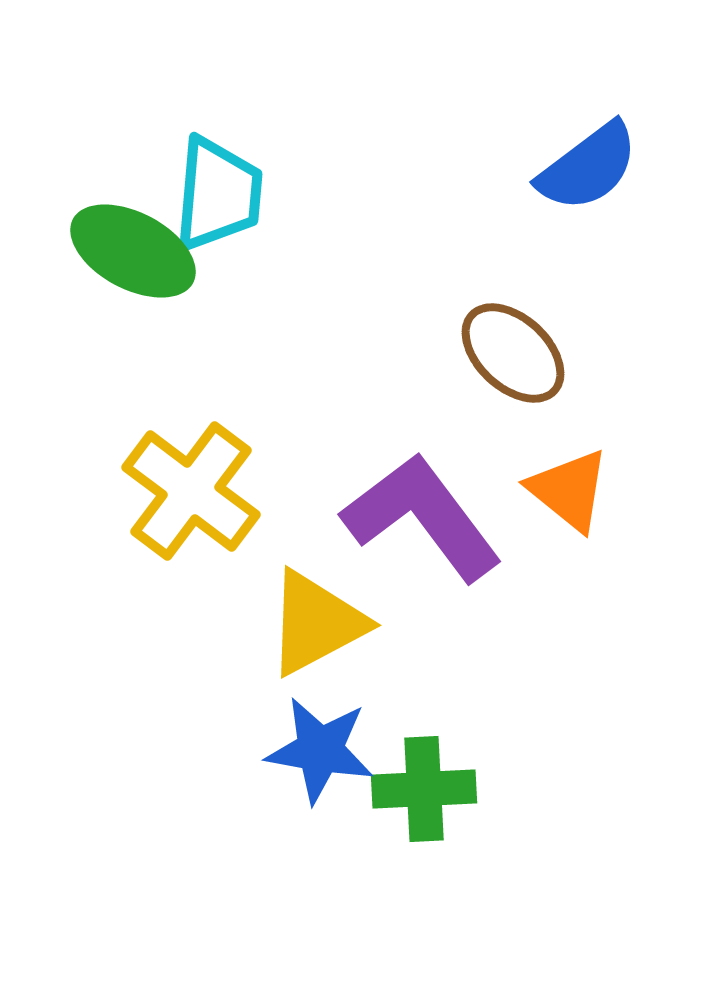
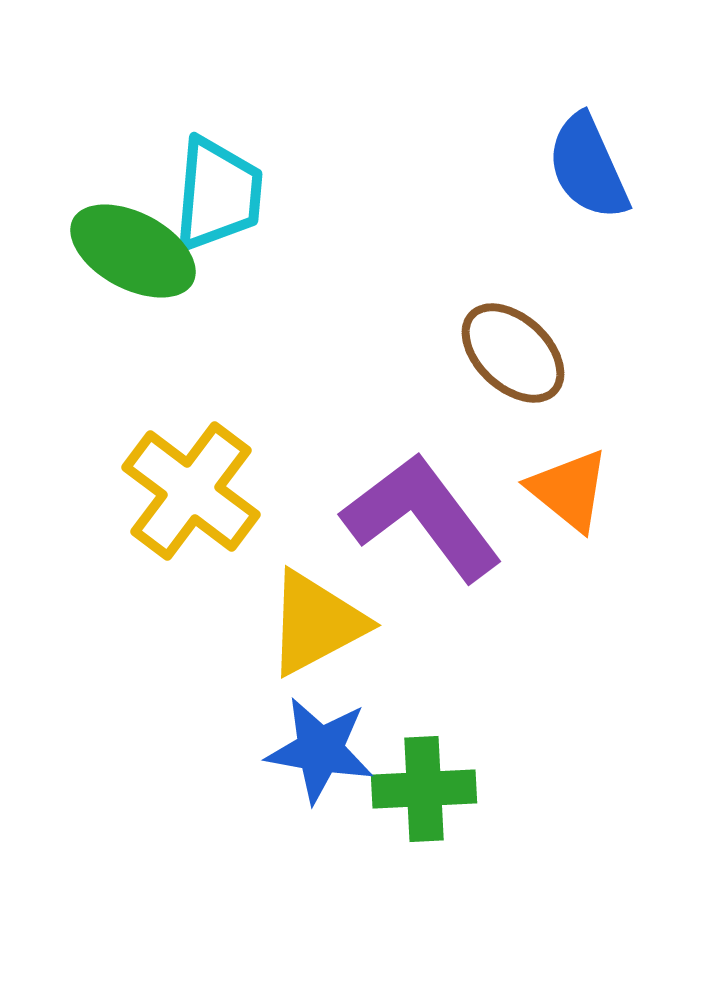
blue semicircle: rotated 103 degrees clockwise
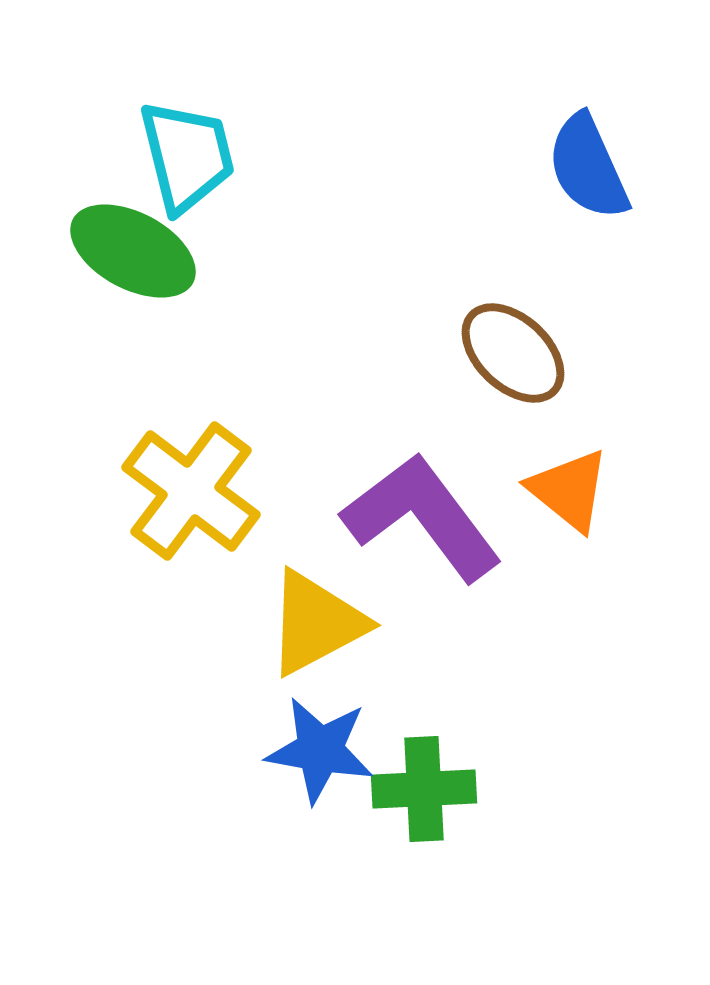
cyan trapezoid: moved 31 px left, 38 px up; rotated 19 degrees counterclockwise
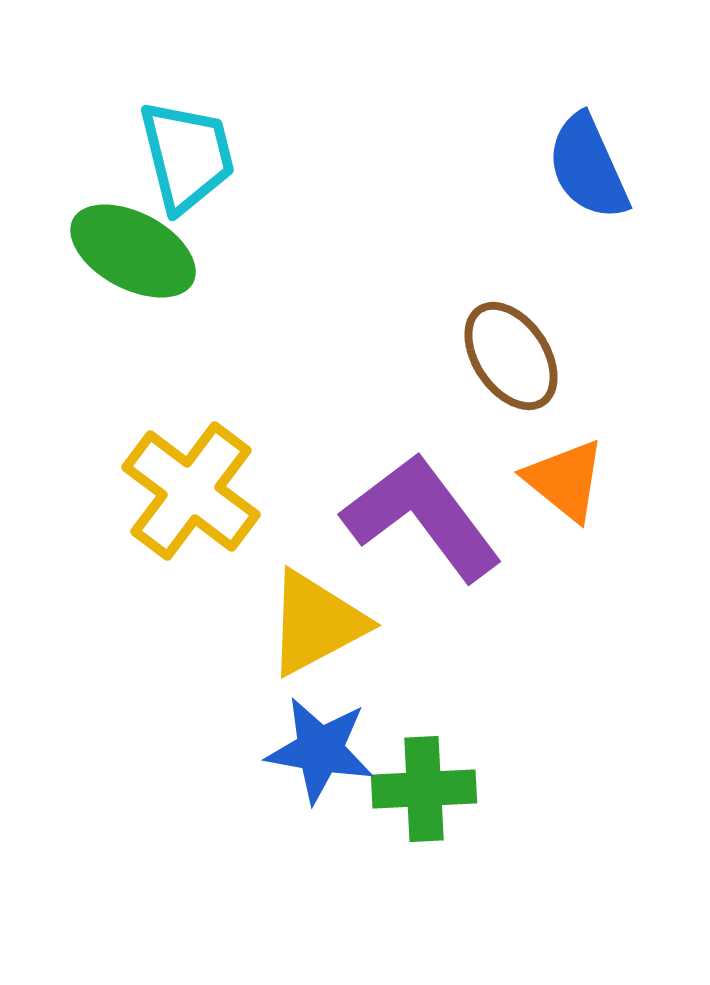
brown ellipse: moved 2 px left, 3 px down; rotated 13 degrees clockwise
orange triangle: moved 4 px left, 10 px up
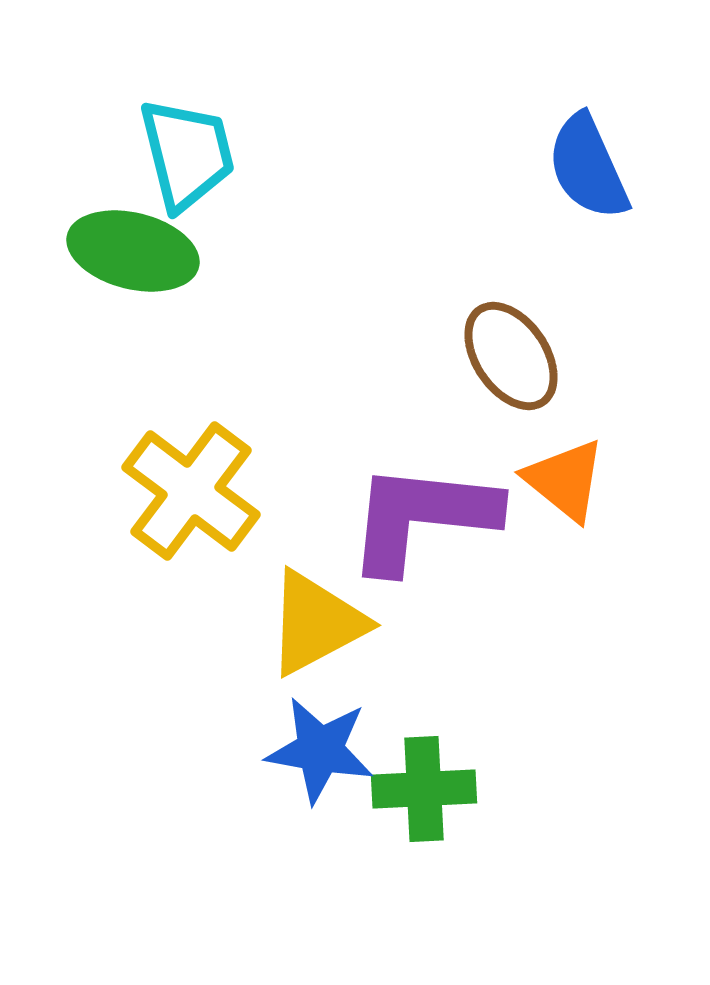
cyan trapezoid: moved 2 px up
green ellipse: rotated 14 degrees counterclockwise
purple L-shape: rotated 47 degrees counterclockwise
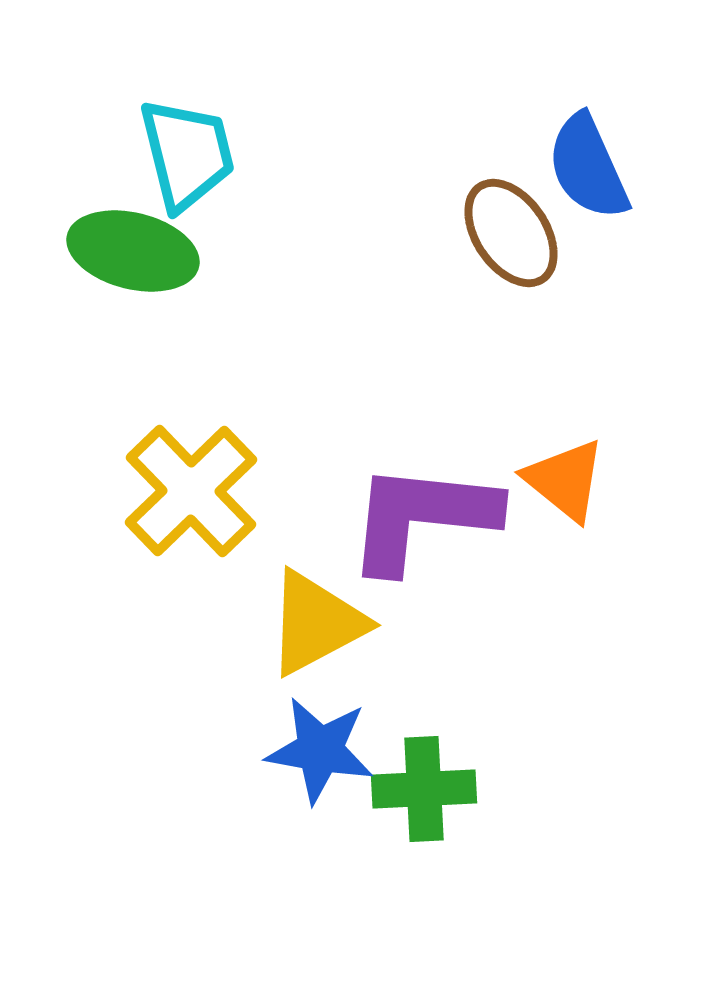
brown ellipse: moved 123 px up
yellow cross: rotated 9 degrees clockwise
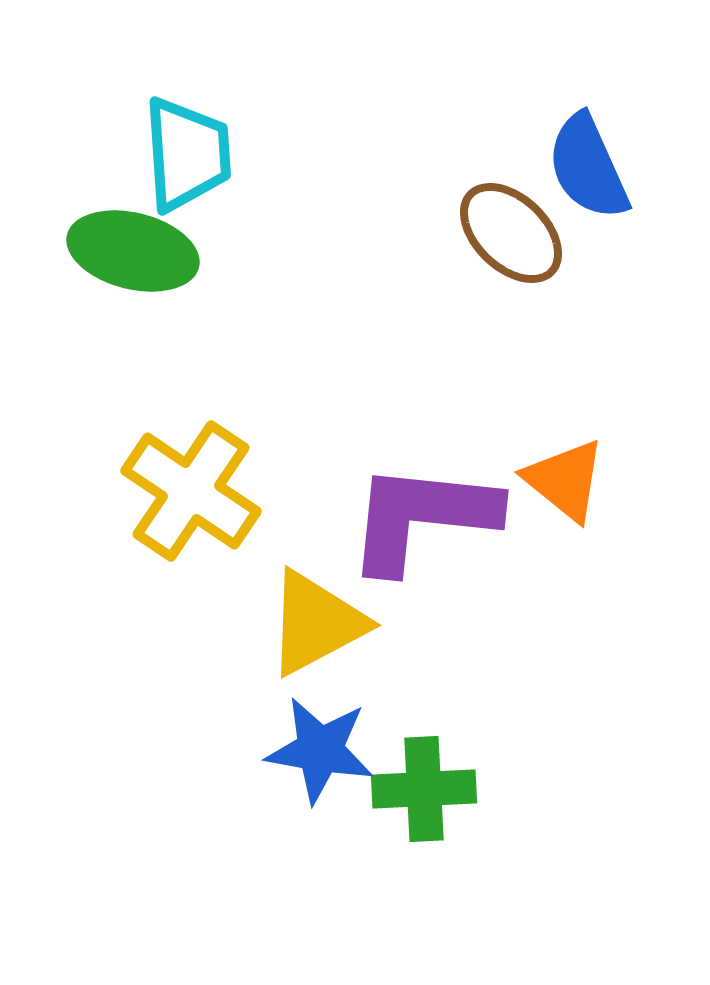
cyan trapezoid: rotated 10 degrees clockwise
brown ellipse: rotated 12 degrees counterclockwise
yellow cross: rotated 12 degrees counterclockwise
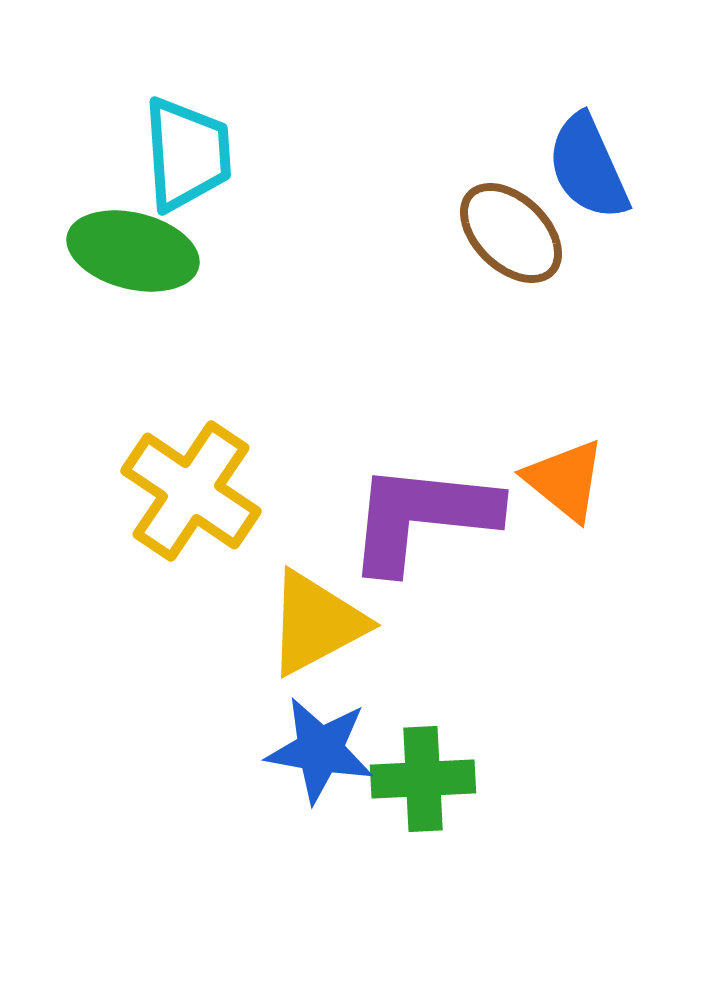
green cross: moved 1 px left, 10 px up
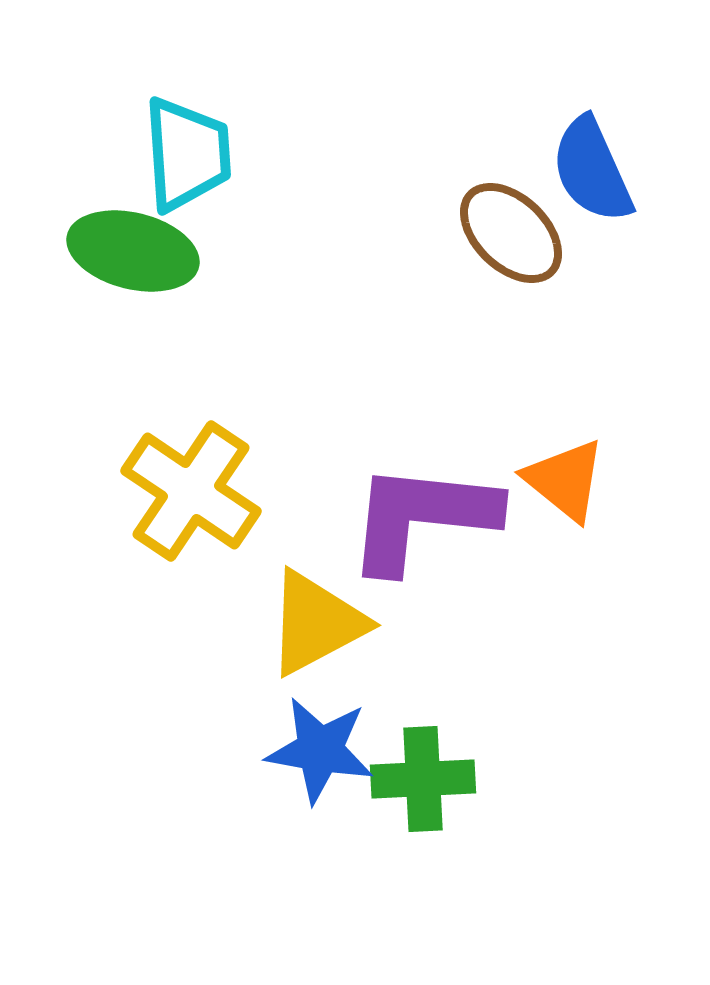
blue semicircle: moved 4 px right, 3 px down
